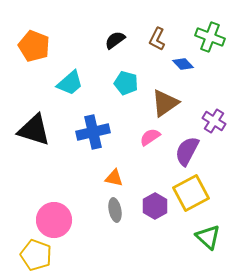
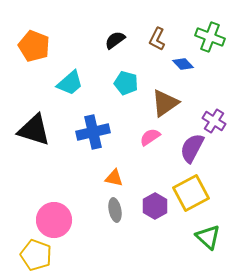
purple semicircle: moved 5 px right, 3 px up
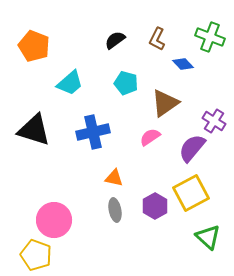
purple semicircle: rotated 12 degrees clockwise
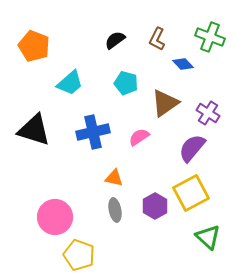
purple cross: moved 6 px left, 8 px up
pink semicircle: moved 11 px left
pink circle: moved 1 px right, 3 px up
yellow pentagon: moved 43 px right
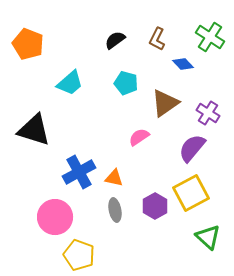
green cross: rotated 12 degrees clockwise
orange pentagon: moved 6 px left, 2 px up
blue cross: moved 14 px left, 40 px down; rotated 16 degrees counterclockwise
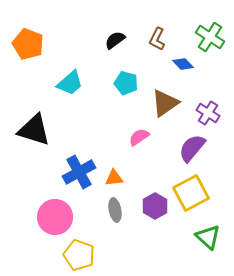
orange triangle: rotated 18 degrees counterclockwise
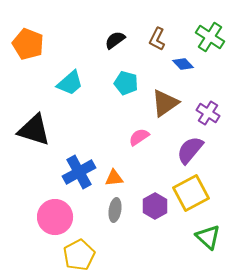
purple semicircle: moved 2 px left, 2 px down
gray ellipse: rotated 20 degrees clockwise
yellow pentagon: rotated 24 degrees clockwise
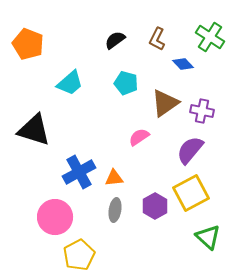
purple cross: moved 6 px left, 2 px up; rotated 20 degrees counterclockwise
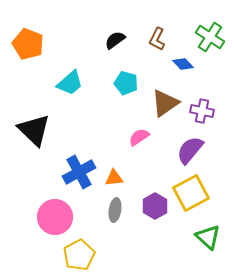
black triangle: rotated 27 degrees clockwise
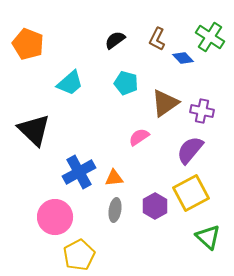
blue diamond: moved 6 px up
